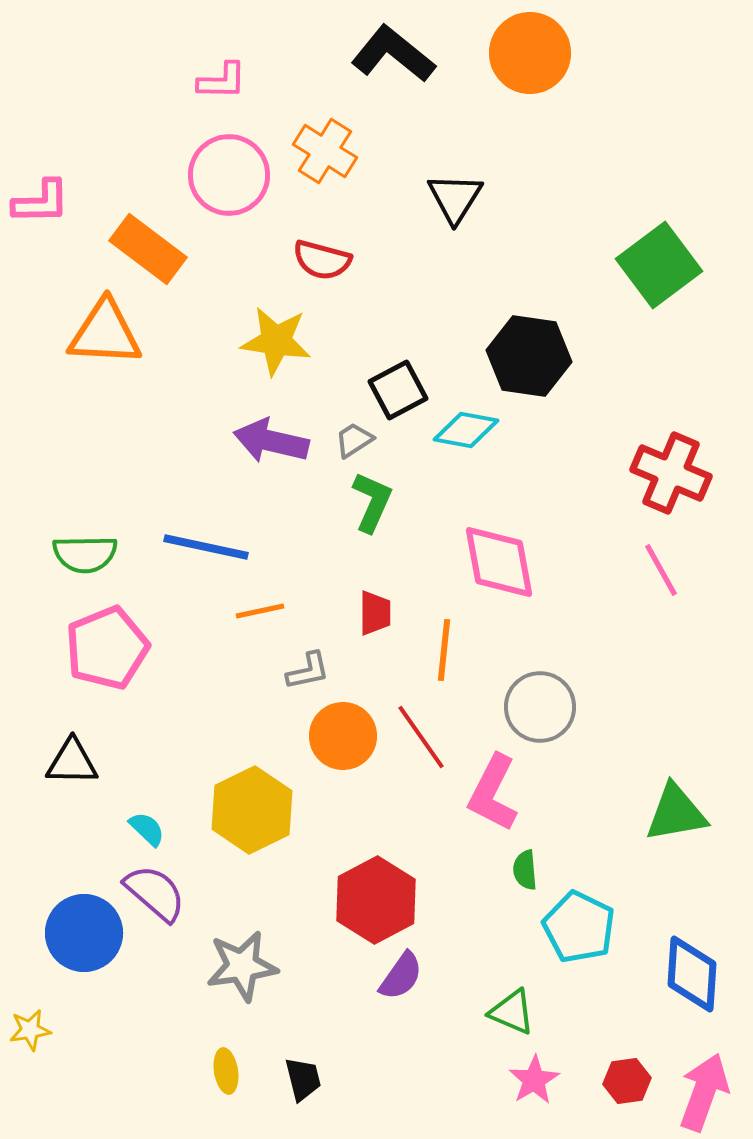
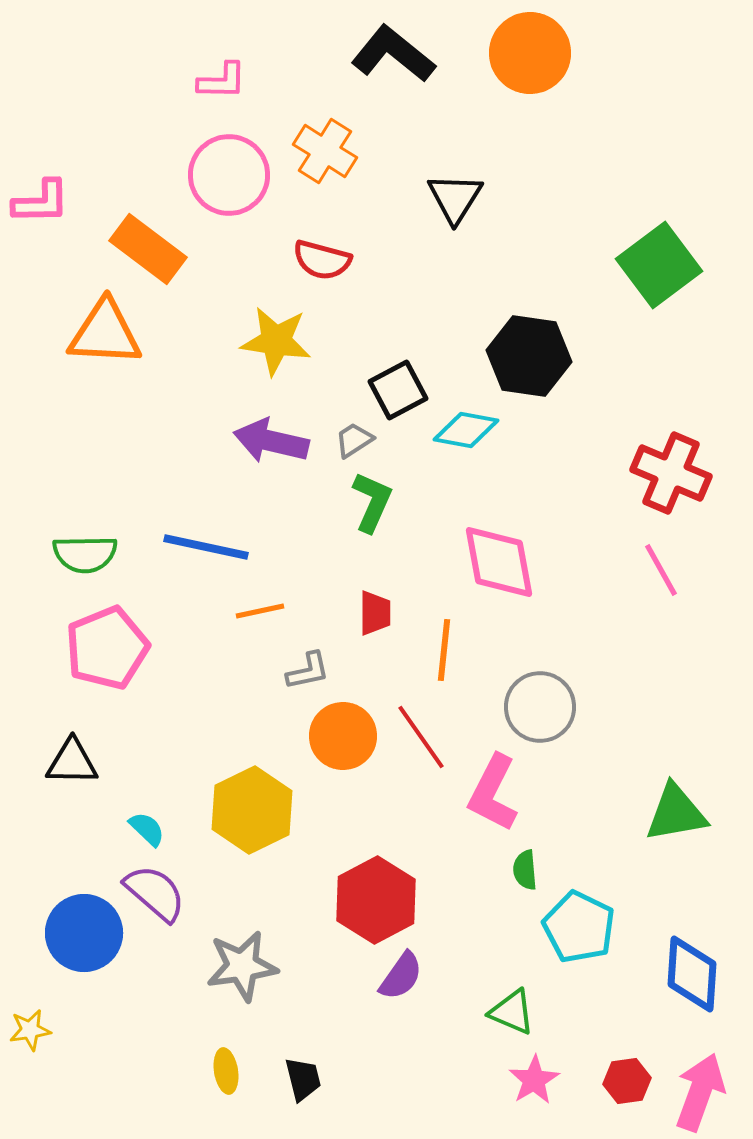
pink arrow at (704, 1092): moved 4 px left
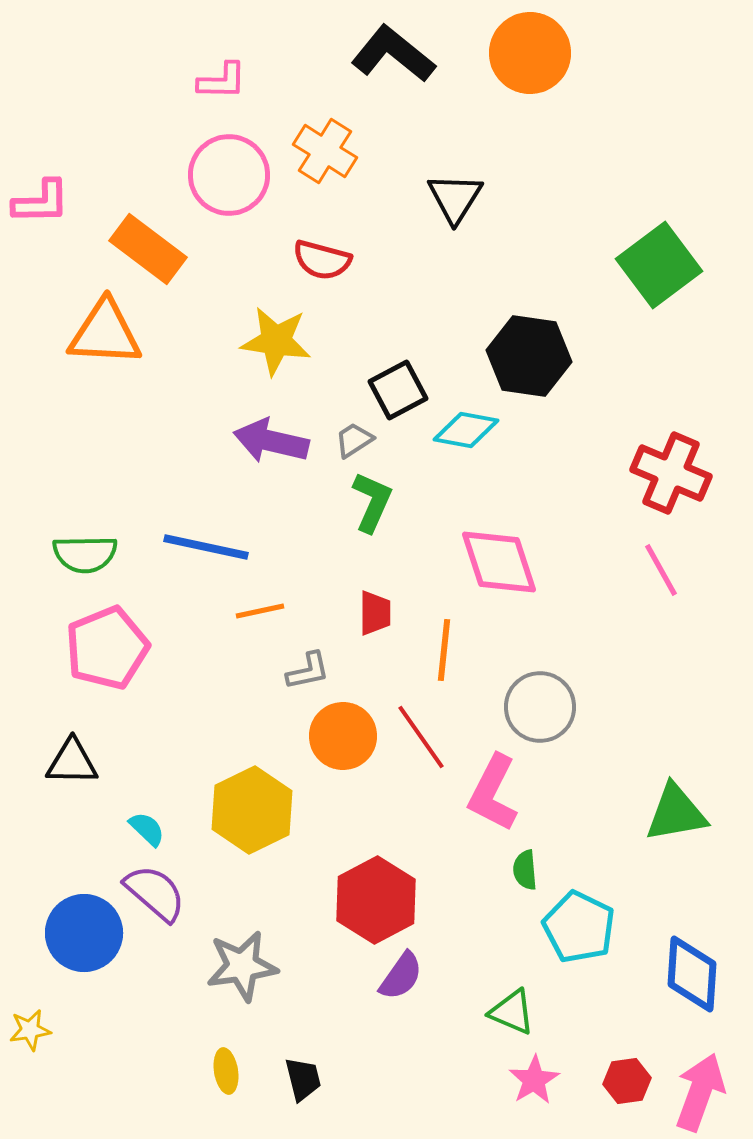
pink diamond at (499, 562): rotated 8 degrees counterclockwise
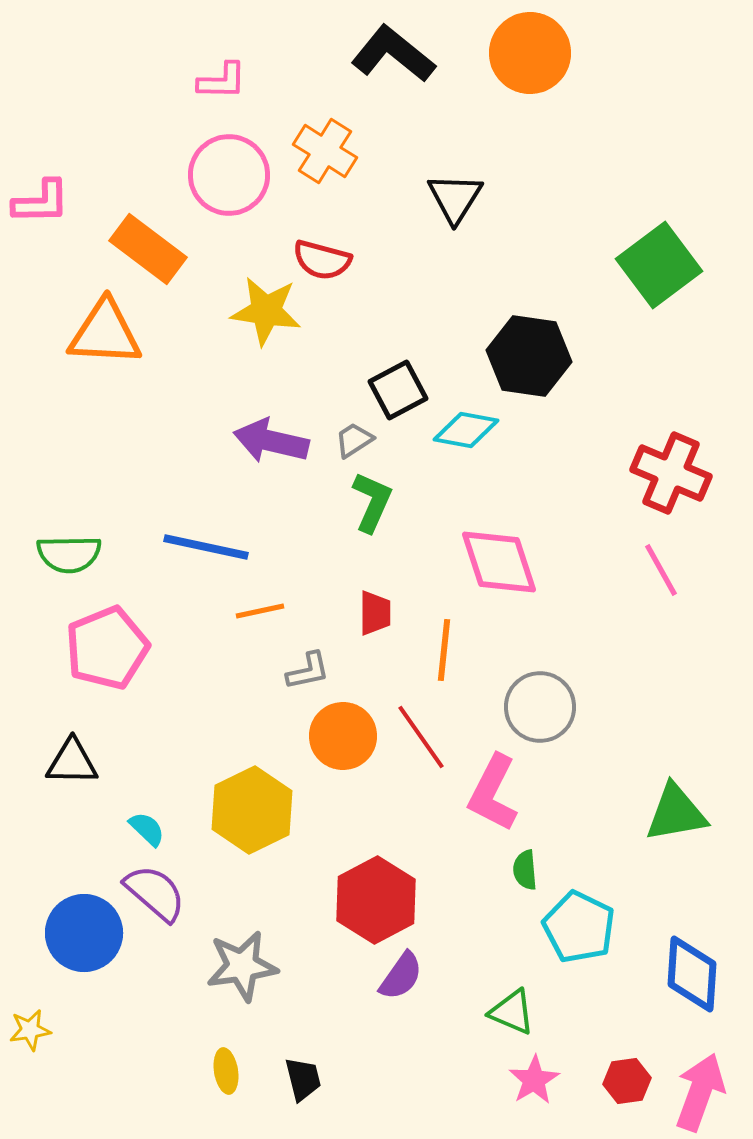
yellow star at (276, 341): moved 10 px left, 30 px up
green semicircle at (85, 554): moved 16 px left
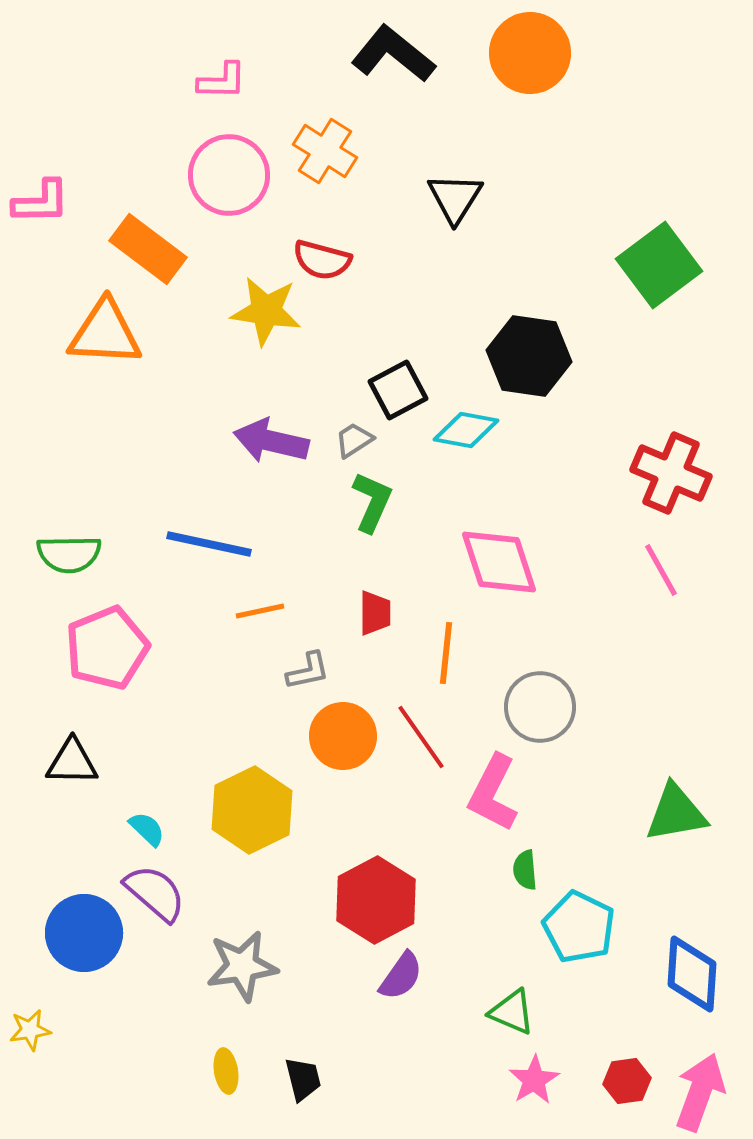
blue line at (206, 547): moved 3 px right, 3 px up
orange line at (444, 650): moved 2 px right, 3 px down
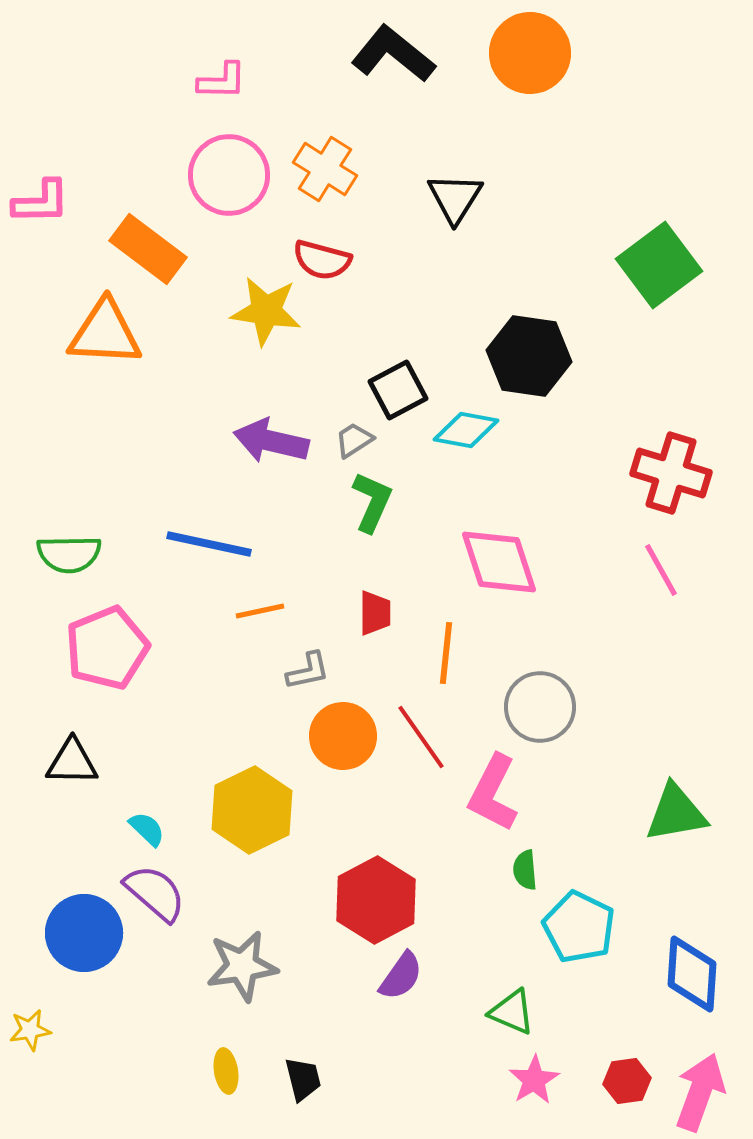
orange cross at (325, 151): moved 18 px down
red cross at (671, 473): rotated 6 degrees counterclockwise
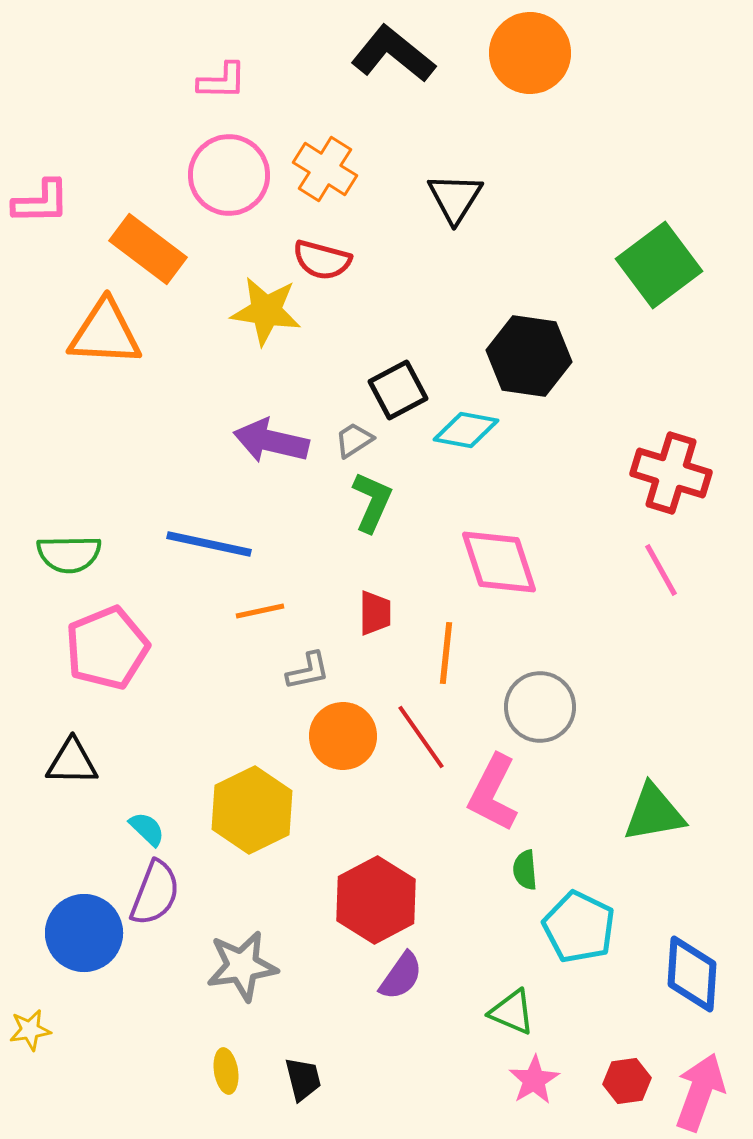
green triangle at (676, 813): moved 22 px left
purple semicircle at (155, 893): rotated 70 degrees clockwise
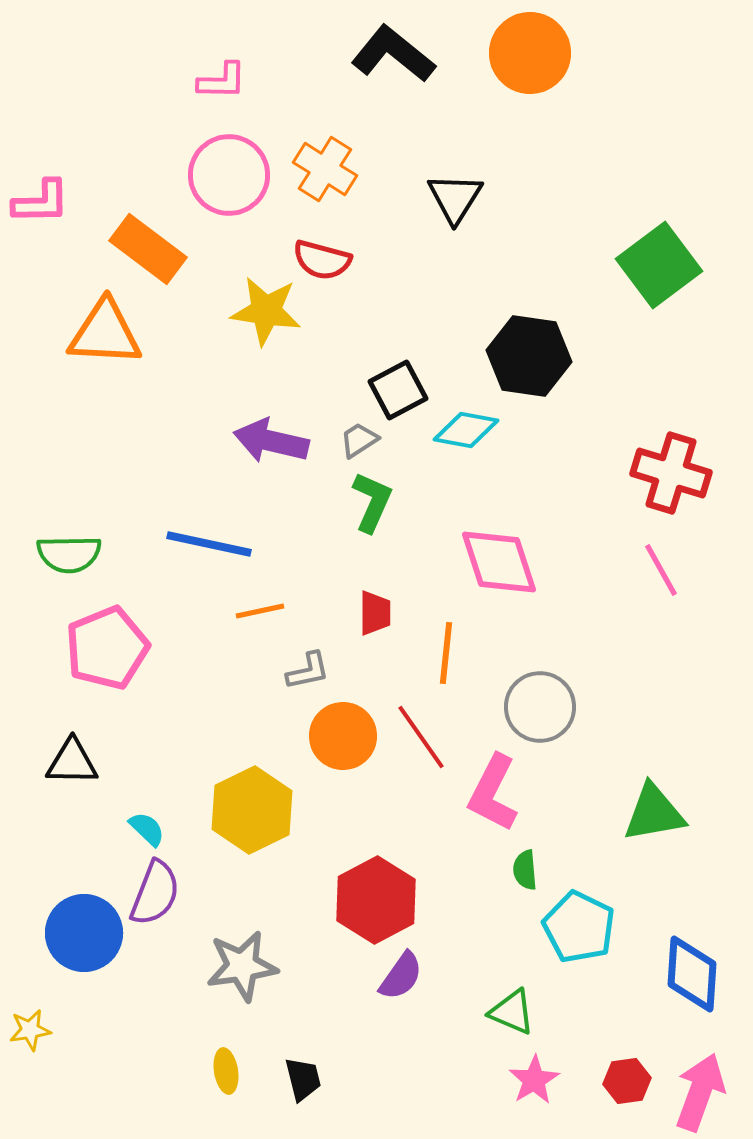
gray trapezoid at (354, 440): moved 5 px right
